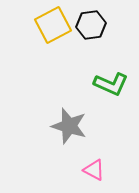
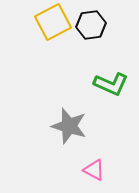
yellow square: moved 3 px up
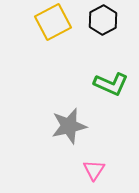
black hexagon: moved 12 px right, 5 px up; rotated 20 degrees counterclockwise
gray star: rotated 30 degrees counterclockwise
pink triangle: rotated 35 degrees clockwise
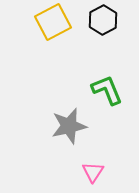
green L-shape: moved 4 px left, 6 px down; rotated 136 degrees counterclockwise
pink triangle: moved 1 px left, 2 px down
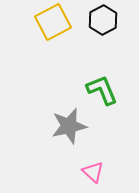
green L-shape: moved 5 px left
pink triangle: rotated 20 degrees counterclockwise
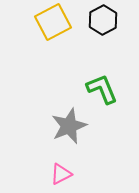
green L-shape: moved 1 px up
gray star: rotated 9 degrees counterclockwise
pink triangle: moved 32 px left, 2 px down; rotated 50 degrees clockwise
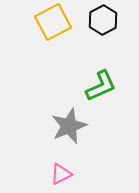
green L-shape: moved 1 px left, 3 px up; rotated 88 degrees clockwise
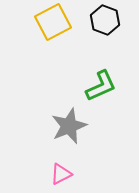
black hexagon: moved 2 px right; rotated 12 degrees counterclockwise
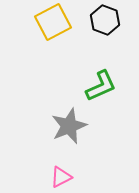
pink triangle: moved 3 px down
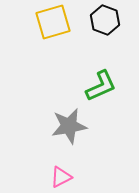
yellow square: rotated 12 degrees clockwise
gray star: rotated 12 degrees clockwise
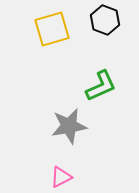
yellow square: moved 1 px left, 7 px down
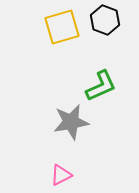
yellow square: moved 10 px right, 2 px up
gray star: moved 2 px right, 4 px up
pink triangle: moved 2 px up
